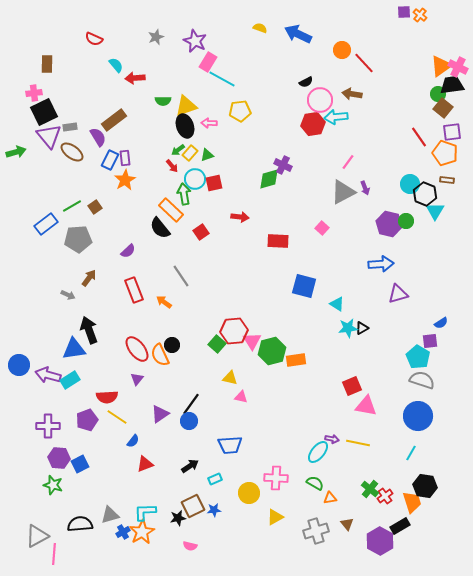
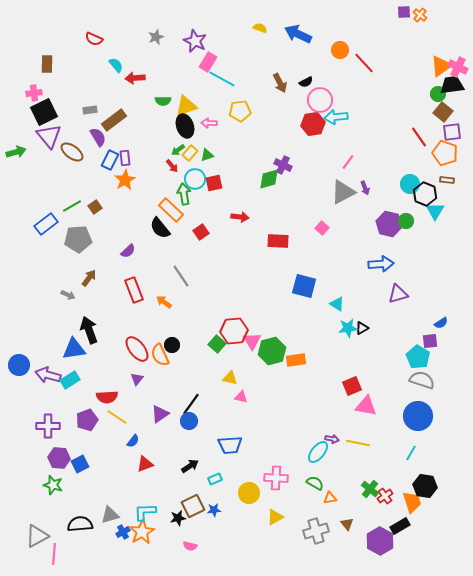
orange circle at (342, 50): moved 2 px left
brown arrow at (352, 94): moved 72 px left, 11 px up; rotated 126 degrees counterclockwise
brown square at (443, 108): moved 4 px down
gray rectangle at (70, 127): moved 20 px right, 17 px up
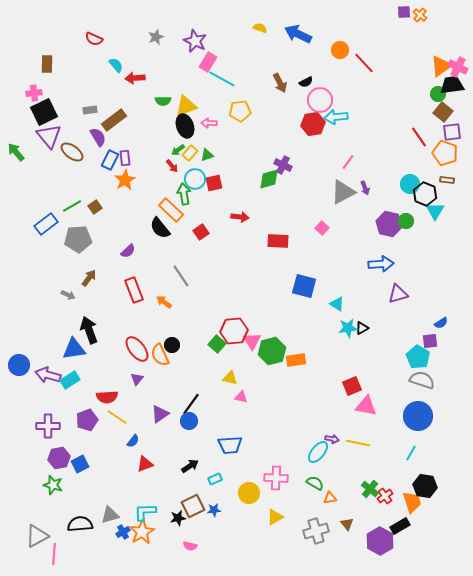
green arrow at (16, 152): rotated 114 degrees counterclockwise
purple hexagon at (59, 458): rotated 15 degrees counterclockwise
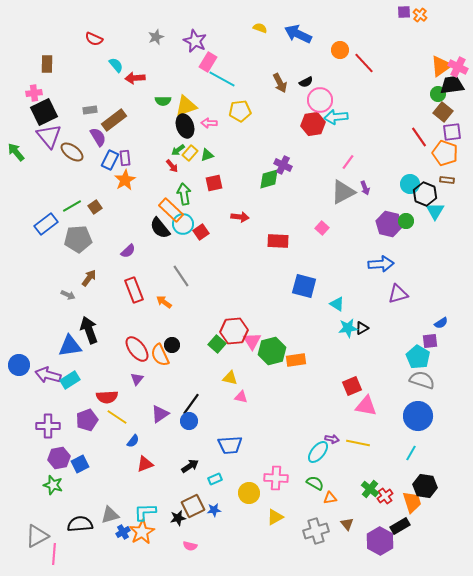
cyan circle at (195, 179): moved 12 px left, 45 px down
blue triangle at (74, 349): moved 4 px left, 3 px up
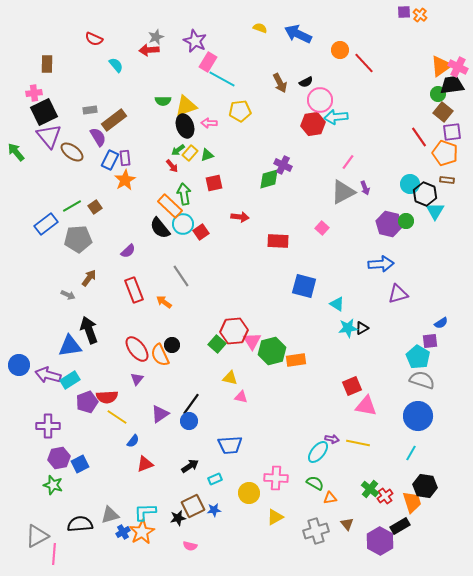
red arrow at (135, 78): moved 14 px right, 28 px up
orange rectangle at (171, 210): moved 1 px left, 4 px up
purple pentagon at (87, 420): moved 18 px up
